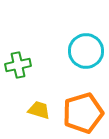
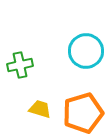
green cross: moved 2 px right
yellow trapezoid: moved 1 px right, 1 px up
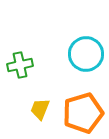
cyan circle: moved 3 px down
yellow trapezoid: rotated 85 degrees counterclockwise
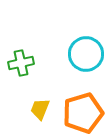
green cross: moved 1 px right, 2 px up
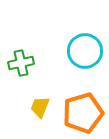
cyan circle: moved 1 px left, 3 px up
yellow trapezoid: moved 2 px up
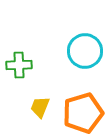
green cross: moved 2 px left, 2 px down; rotated 10 degrees clockwise
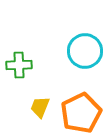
orange pentagon: moved 2 px left; rotated 9 degrees counterclockwise
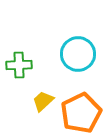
cyan circle: moved 7 px left, 3 px down
yellow trapezoid: moved 3 px right, 6 px up; rotated 25 degrees clockwise
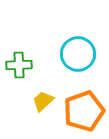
orange pentagon: moved 3 px right, 2 px up; rotated 6 degrees clockwise
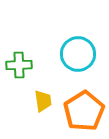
yellow trapezoid: rotated 125 degrees clockwise
orange pentagon: rotated 12 degrees counterclockwise
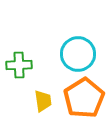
orange pentagon: moved 13 px up
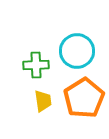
cyan circle: moved 1 px left, 3 px up
green cross: moved 17 px right
